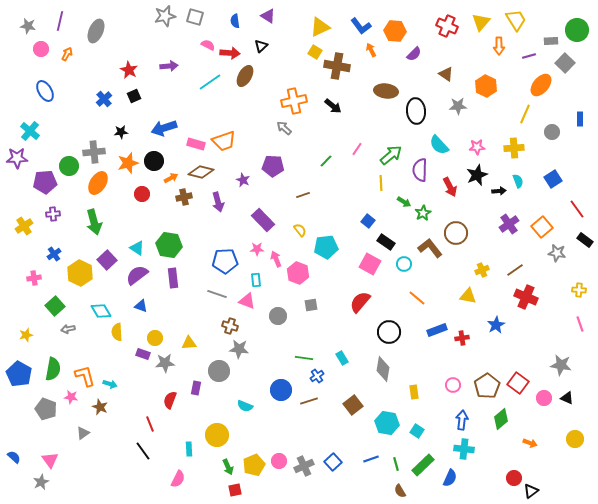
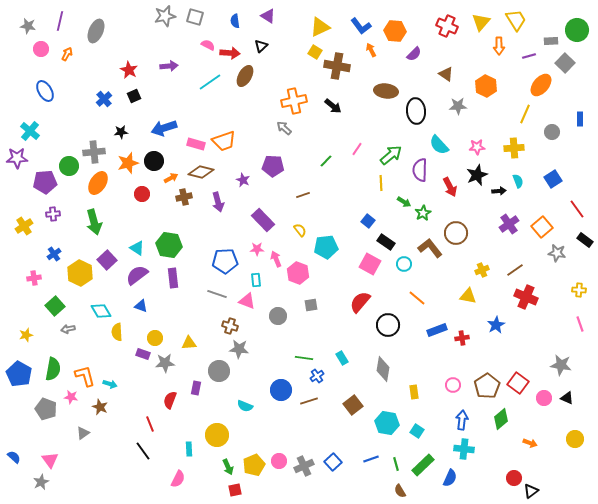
black circle at (389, 332): moved 1 px left, 7 px up
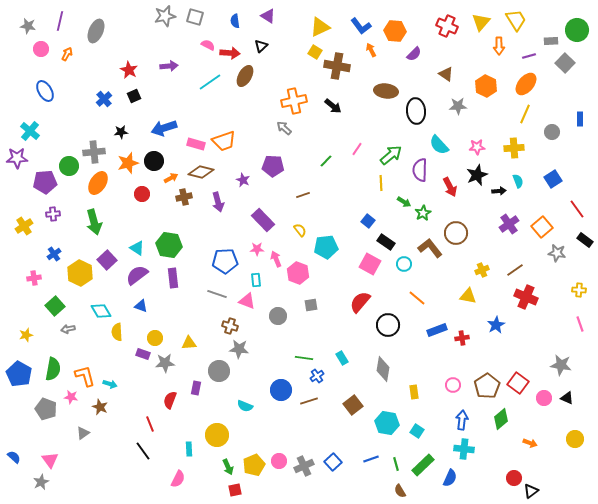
orange ellipse at (541, 85): moved 15 px left, 1 px up
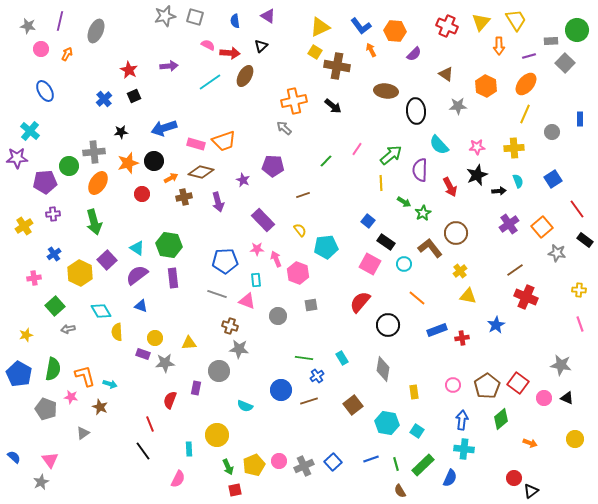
yellow cross at (482, 270): moved 22 px left, 1 px down; rotated 16 degrees counterclockwise
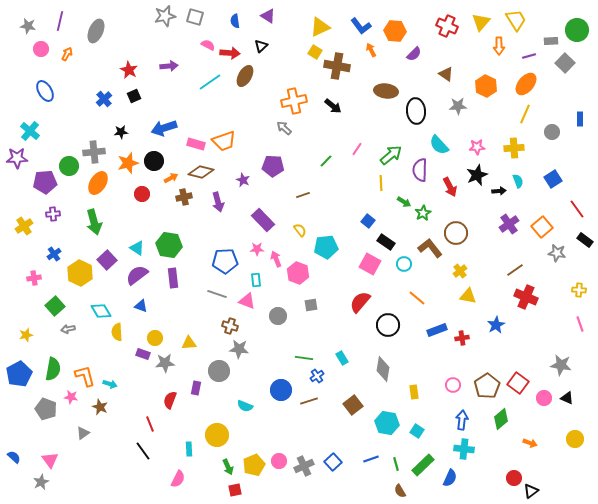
blue pentagon at (19, 374): rotated 15 degrees clockwise
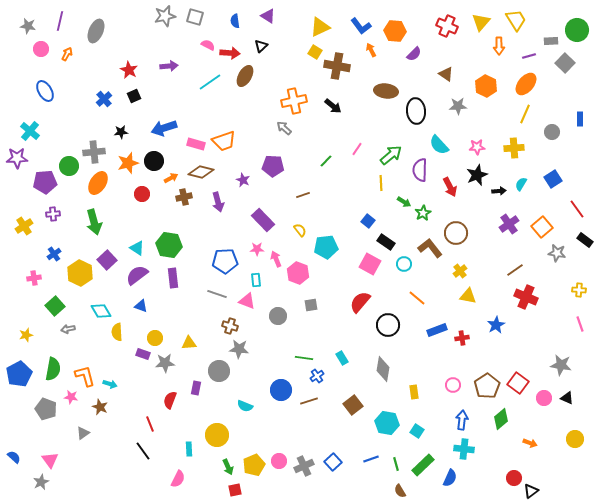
cyan semicircle at (518, 181): moved 3 px right, 3 px down; rotated 128 degrees counterclockwise
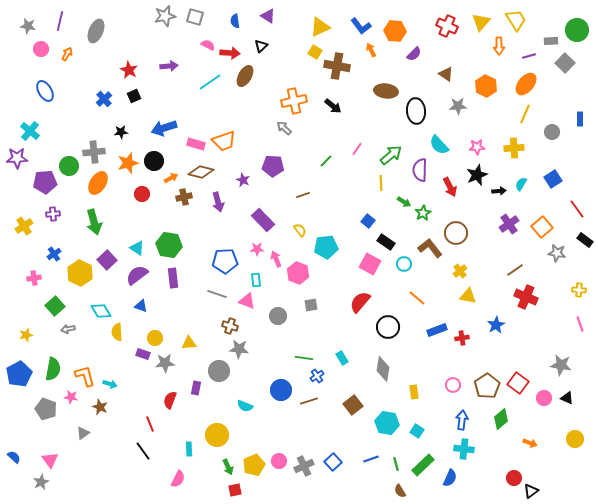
black circle at (388, 325): moved 2 px down
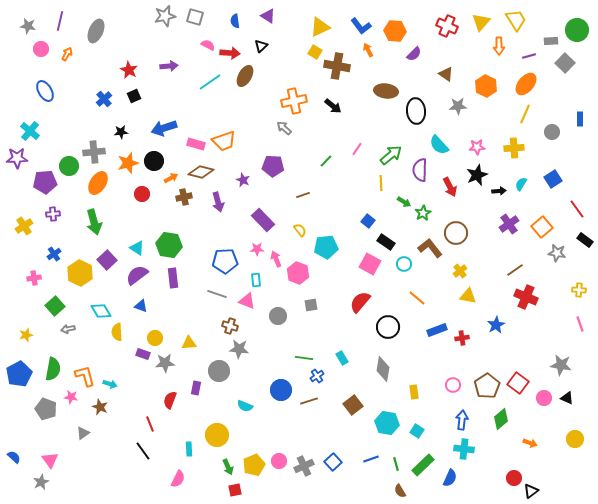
orange arrow at (371, 50): moved 3 px left
